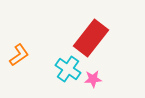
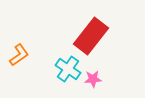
red rectangle: moved 2 px up
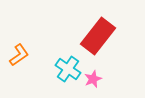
red rectangle: moved 7 px right
pink star: rotated 18 degrees counterclockwise
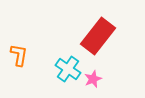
orange L-shape: rotated 45 degrees counterclockwise
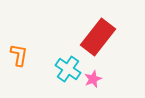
red rectangle: moved 1 px down
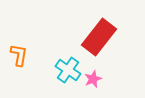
red rectangle: moved 1 px right
cyan cross: moved 1 px down
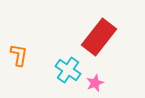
pink star: moved 2 px right, 4 px down
